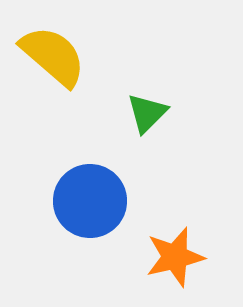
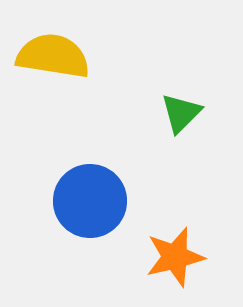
yellow semicircle: rotated 32 degrees counterclockwise
green triangle: moved 34 px right
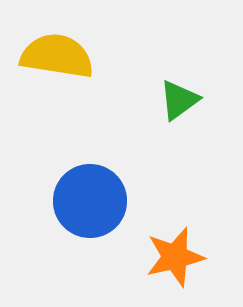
yellow semicircle: moved 4 px right
green triangle: moved 2 px left, 13 px up; rotated 9 degrees clockwise
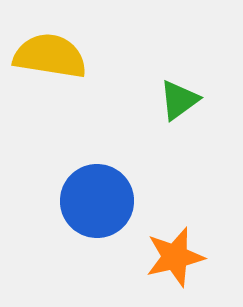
yellow semicircle: moved 7 px left
blue circle: moved 7 px right
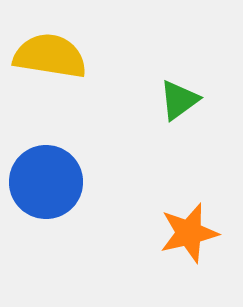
blue circle: moved 51 px left, 19 px up
orange star: moved 14 px right, 24 px up
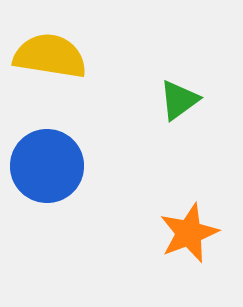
blue circle: moved 1 px right, 16 px up
orange star: rotated 8 degrees counterclockwise
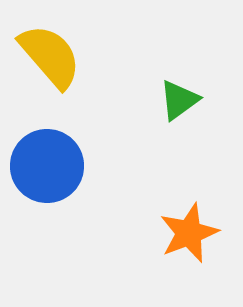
yellow semicircle: rotated 40 degrees clockwise
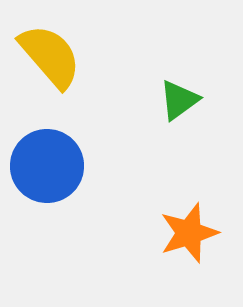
orange star: rotated 4 degrees clockwise
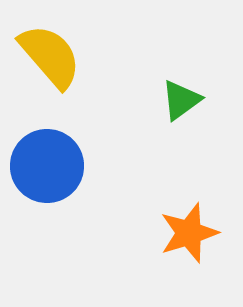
green triangle: moved 2 px right
